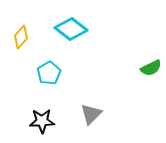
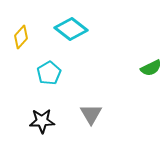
gray triangle: rotated 15 degrees counterclockwise
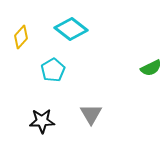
cyan pentagon: moved 4 px right, 3 px up
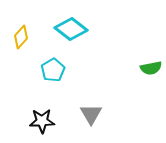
green semicircle: rotated 15 degrees clockwise
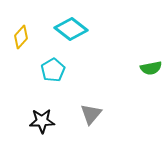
gray triangle: rotated 10 degrees clockwise
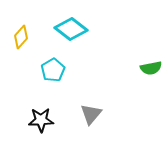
black star: moved 1 px left, 1 px up
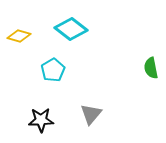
yellow diamond: moved 2 px left, 1 px up; rotated 65 degrees clockwise
green semicircle: rotated 90 degrees clockwise
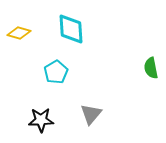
cyan diamond: rotated 48 degrees clockwise
yellow diamond: moved 3 px up
cyan pentagon: moved 3 px right, 2 px down
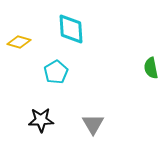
yellow diamond: moved 9 px down
gray triangle: moved 2 px right, 10 px down; rotated 10 degrees counterclockwise
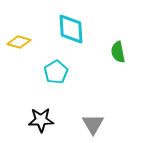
green semicircle: moved 33 px left, 16 px up
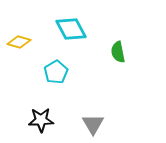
cyan diamond: rotated 24 degrees counterclockwise
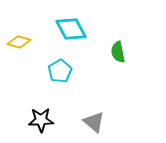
cyan pentagon: moved 4 px right, 1 px up
gray triangle: moved 1 px right, 2 px up; rotated 20 degrees counterclockwise
